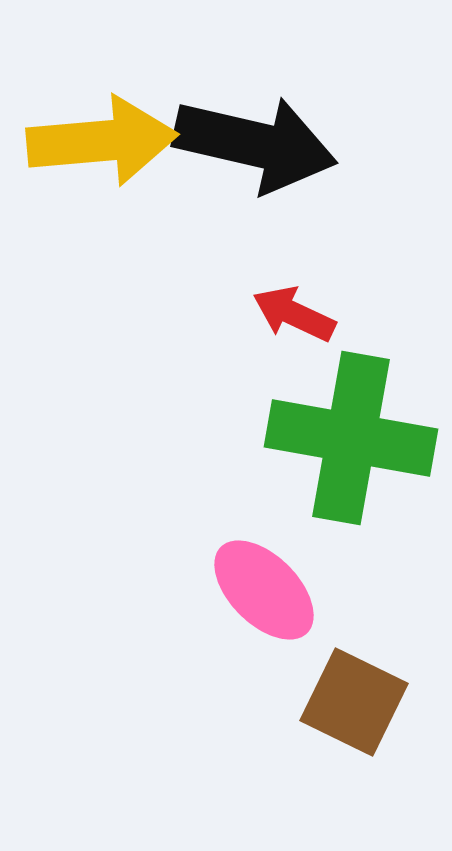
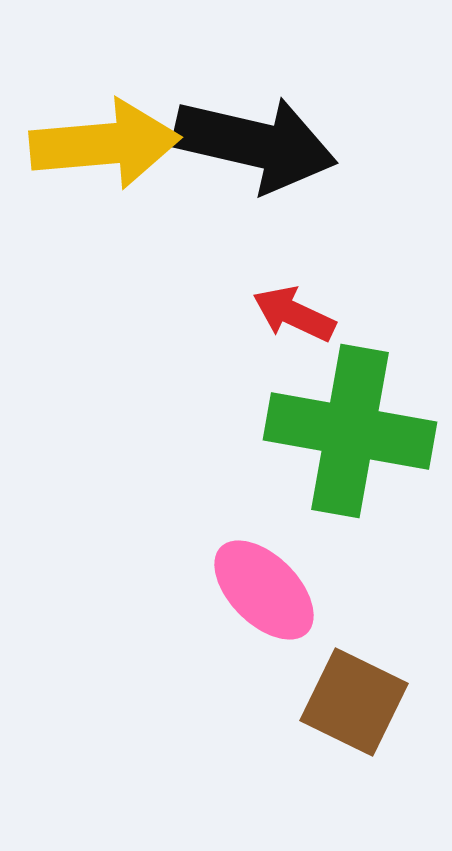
yellow arrow: moved 3 px right, 3 px down
green cross: moved 1 px left, 7 px up
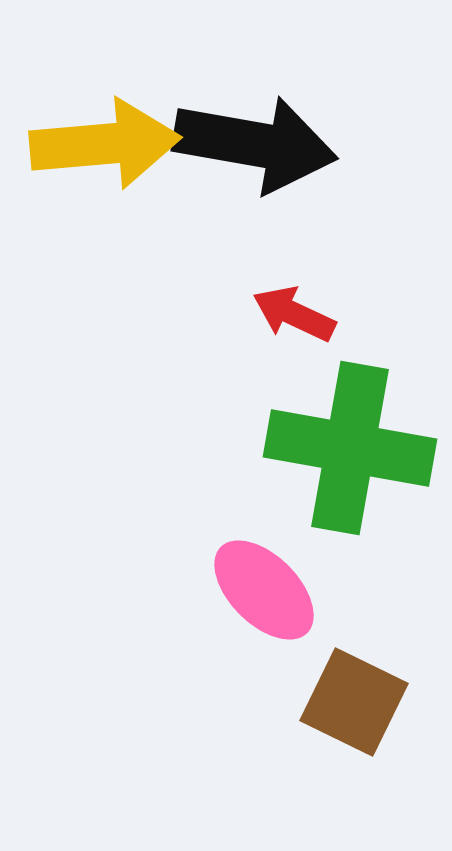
black arrow: rotated 3 degrees counterclockwise
green cross: moved 17 px down
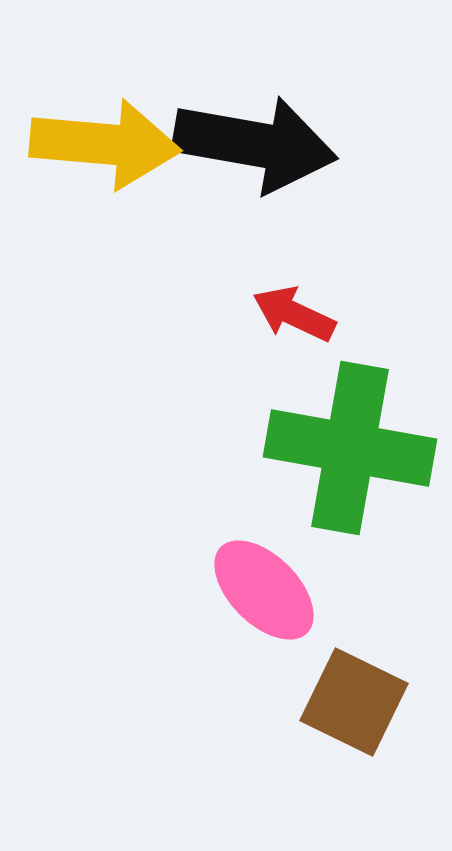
yellow arrow: rotated 10 degrees clockwise
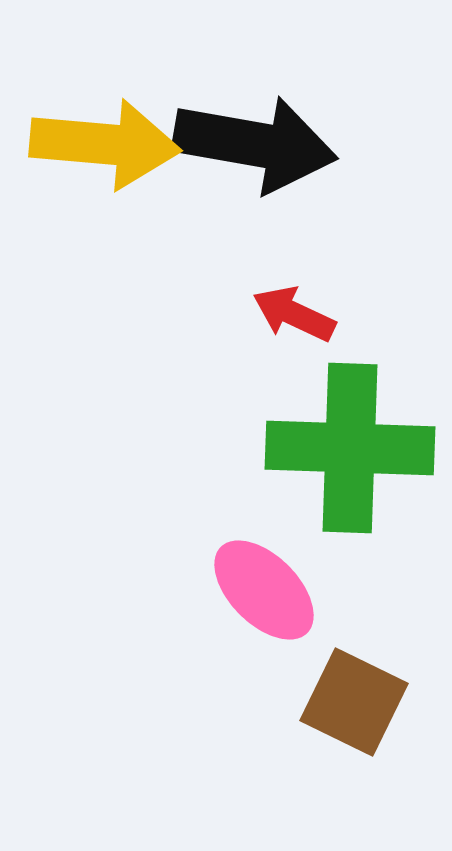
green cross: rotated 8 degrees counterclockwise
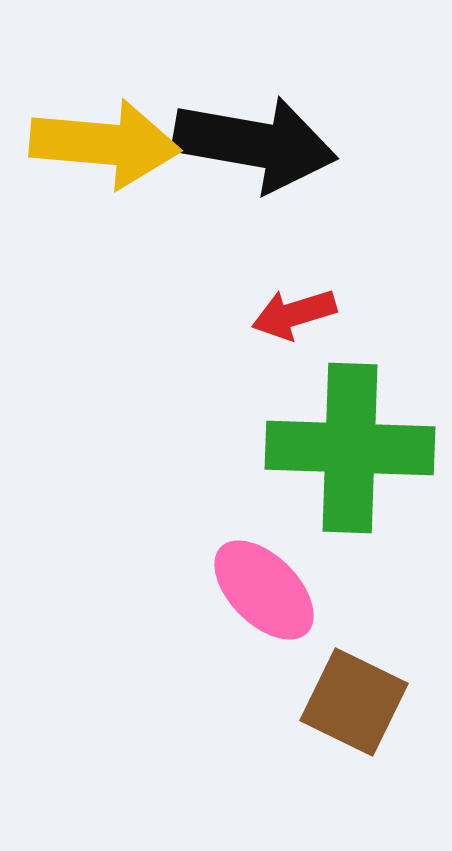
red arrow: rotated 42 degrees counterclockwise
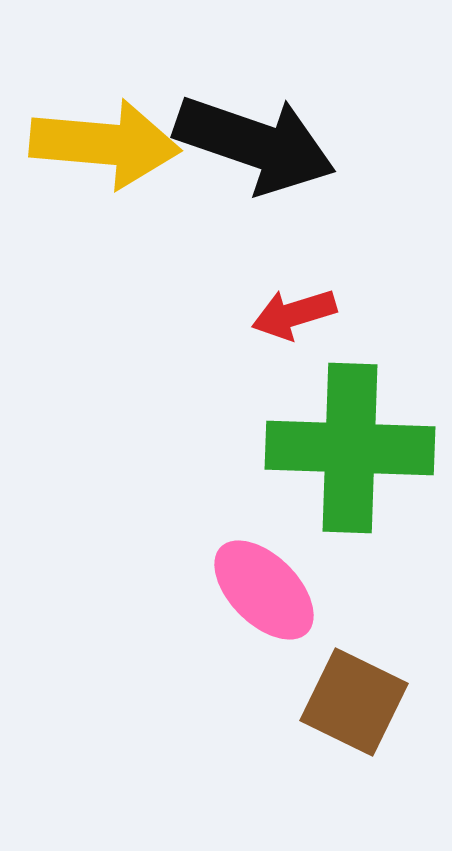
black arrow: rotated 9 degrees clockwise
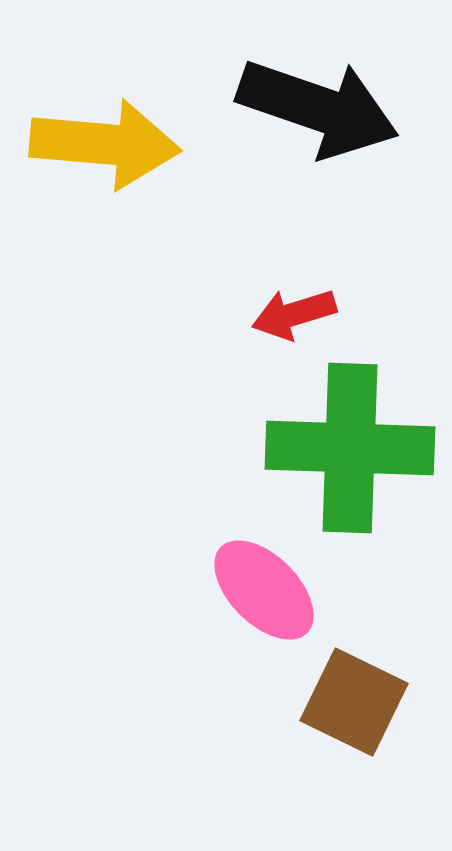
black arrow: moved 63 px right, 36 px up
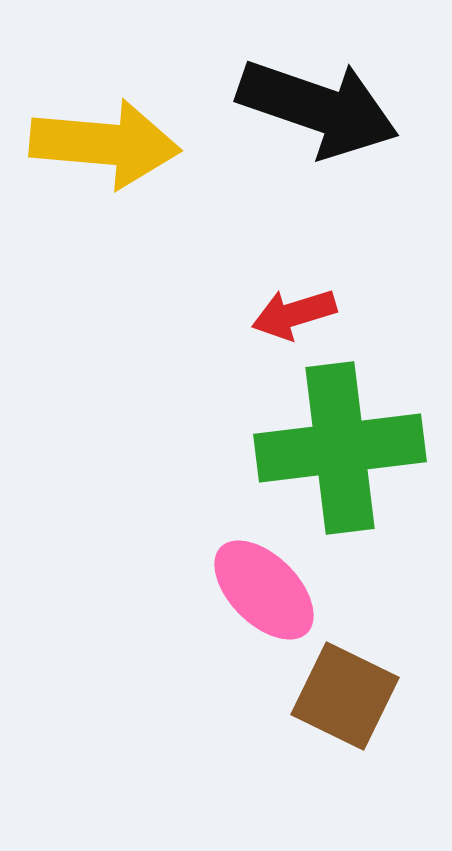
green cross: moved 10 px left; rotated 9 degrees counterclockwise
brown square: moved 9 px left, 6 px up
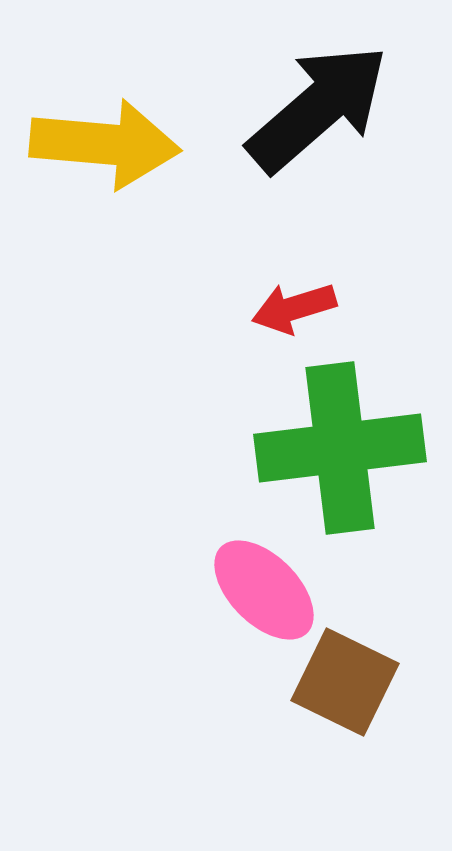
black arrow: rotated 60 degrees counterclockwise
red arrow: moved 6 px up
brown square: moved 14 px up
